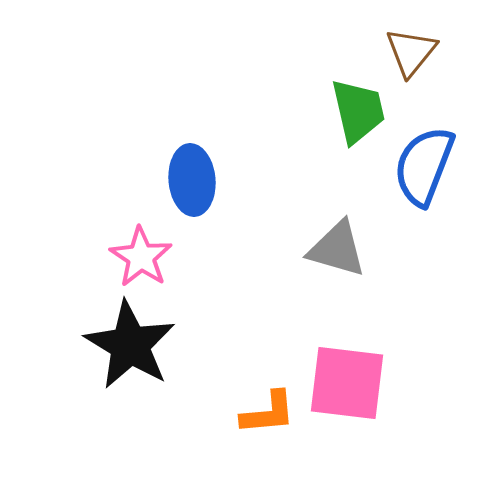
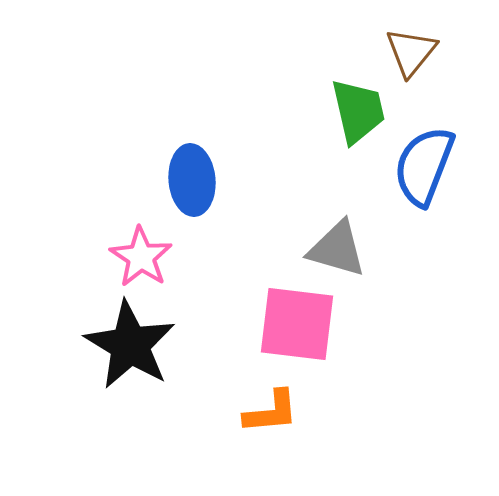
pink square: moved 50 px left, 59 px up
orange L-shape: moved 3 px right, 1 px up
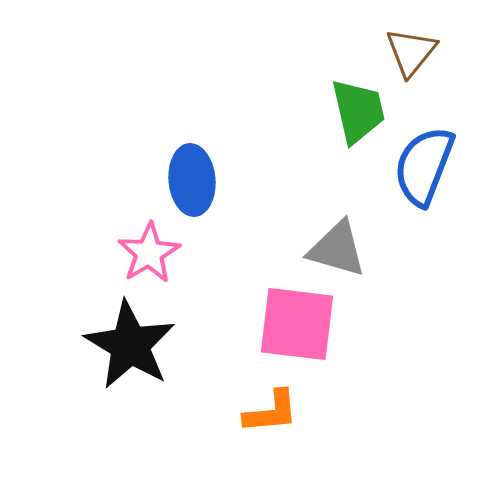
pink star: moved 8 px right, 4 px up; rotated 8 degrees clockwise
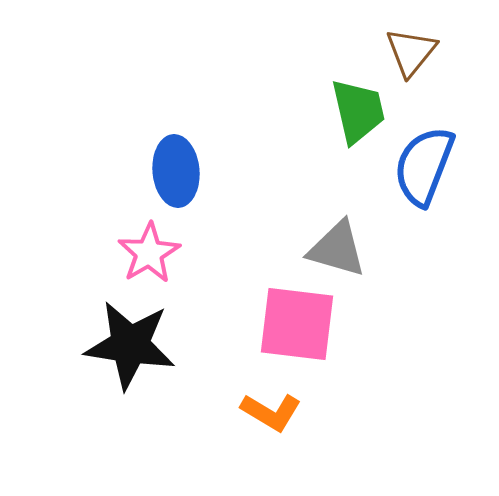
blue ellipse: moved 16 px left, 9 px up
black star: rotated 22 degrees counterclockwise
orange L-shape: rotated 36 degrees clockwise
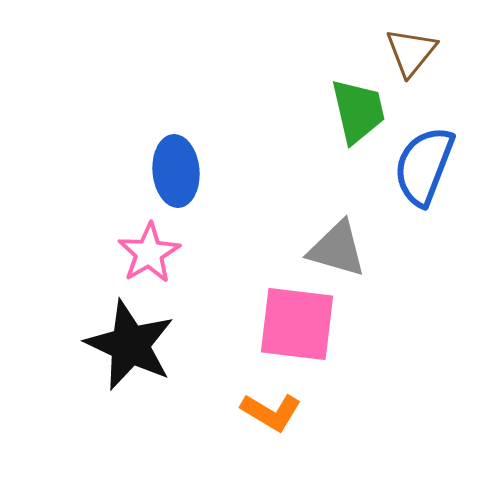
black star: rotated 16 degrees clockwise
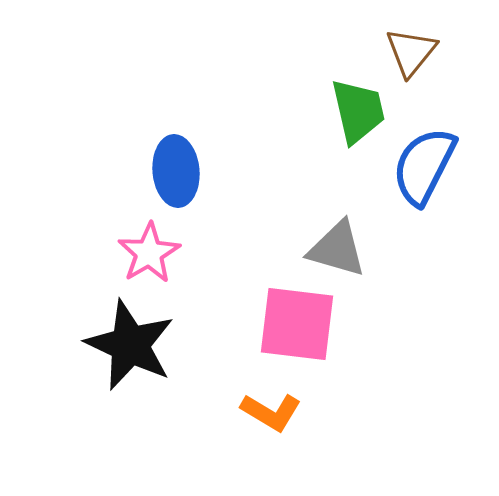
blue semicircle: rotated 6 degrees clockwise
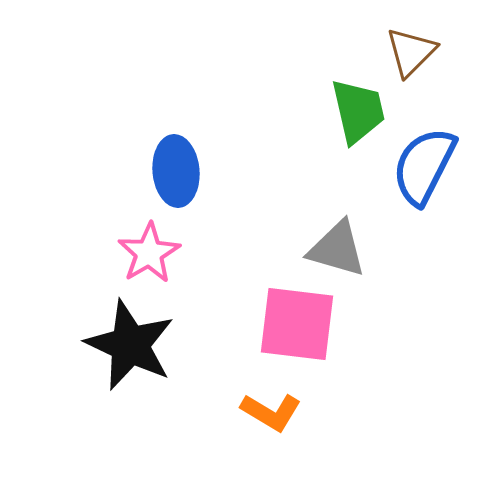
brown triangle: rotated 6 degrees clockwise
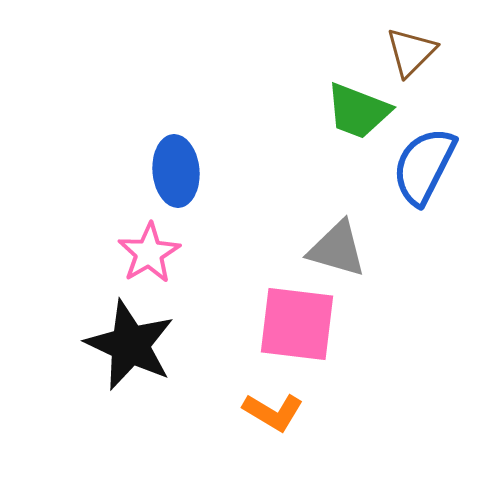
green trapezoid: rotated 124 degrees clockwise
orange L-shape: moved 2 px right
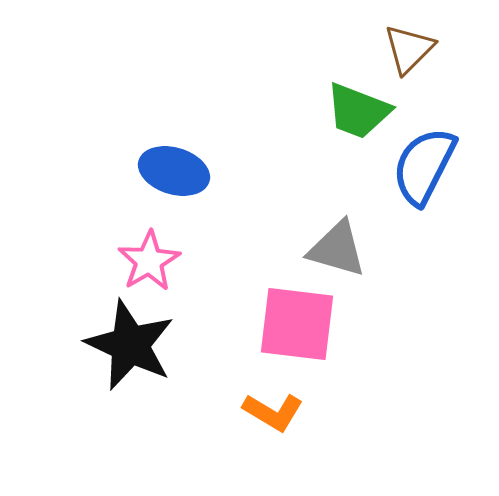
brown triangle: moved 2 px left, 3 px up
blue ellipse: moved 2 px left; rotated 68 degrees counterclockwise
pink star: moved 8 px down
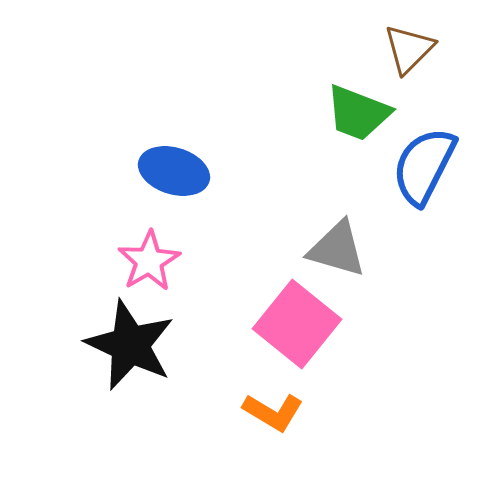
green trapezoid: moved 2 px down
pink square: rotated 32 degrees clockwise
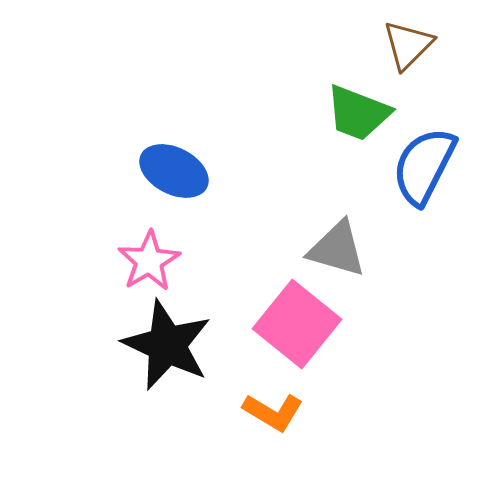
brown triangle: moved 1 px left, 4 px up
blue ellipse: rotated 10 degrees clockwise
black star: moved 37 px right
